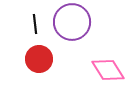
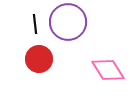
purple circle: moved 4 px left
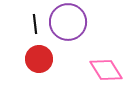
pink diamond: moved 2 px left
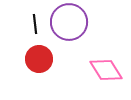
purple circle: moved 1 px right
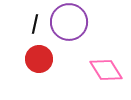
black line: rotated 18 degrees clockwise
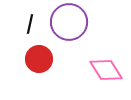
black line: moved 5 px left
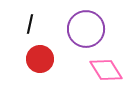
purple circle: moved 17 px right, 7 px down
red circle: moved 1 px right
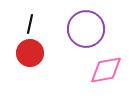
red circle: moved 10 px left, 6 px up
pink diamond: rotated 68 degrees counterclockwise
